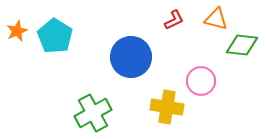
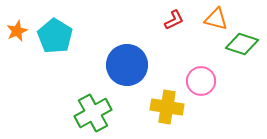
green diamond: moved 1 px up; rotated 12 degrees clockwise
blue circle: moved 4 px left, 8 px down
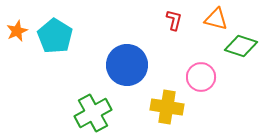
red L-shape: rotated 50 degrees counterclockwise
green diamond: moved 1 px left, 2 px down
pink circle: moved 4 px up
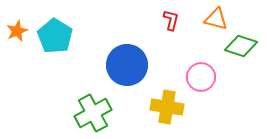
red L-shape: moved 3 px left
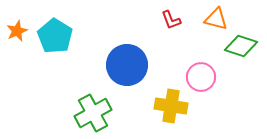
red L-shape: rotated 145 degrees clockwise
yellow cross: moved 4 px right, 1 px up
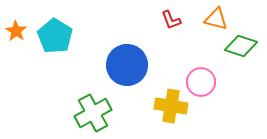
orange star: moved 1 px left; rotated 15 degrees counterclockwise
pink circle: moved 5 px down
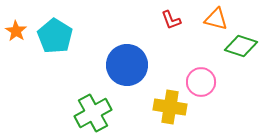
yellow cross: moved 1 px left, 1 px down
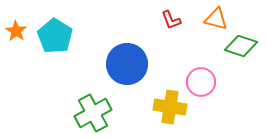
blue circle: moved 1 px up
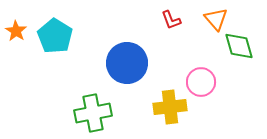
orange triangle: rotated 35 degrees clockwise
green diamond: moved 2 px left; rotated 56 degrees clockwise
blue circle: moved 1 px up
yellow cross: rotated 16 degrees counterclockwise
green cross: rotated 18 degrees clockwise
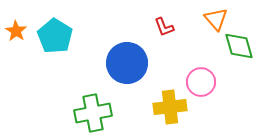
red L-shape: moved 7 px left, 7 px down
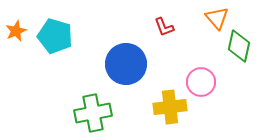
orange triangle: moved 1 px right, 1 px up
orange star: rotated 15 degrees clockwise
cyan pentagon: rotated 16 degrees counterclockwise
green diamond: rotated 28 degrees clockwise
blue circle: moved 1 px left, 1 px down
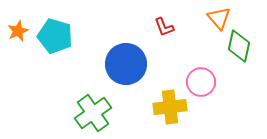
orange triangle: moved 2 px right
orange star: moved 2 px right
green cross: rotated 24 degrees counterclockwise
